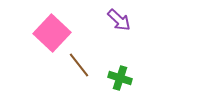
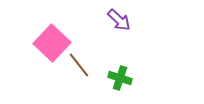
pink square: moved 10 px down
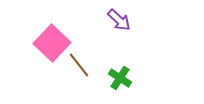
green cross: rotated 15 degrees clockwise
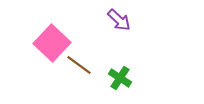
brown line: rotated 16 degrees counterclockwise
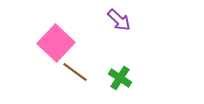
pink square: moved 4 px right
brown line: moved 4 px left, 7 px down
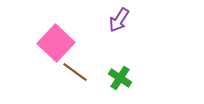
purple arrow: rotated 80 degrees clockwise
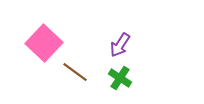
purple arrow: moved 1 px right, 25 px down
pink square: moved 12 px left
